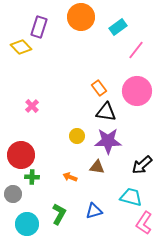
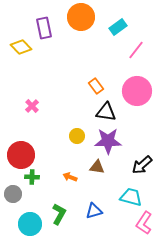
purple rectangle: moved 5 px right, 1 px down; rotated 30 degrees counterclockwise
orange rectangle: moved 3 px left, 2 px up
cyan circle: moved 3 px right
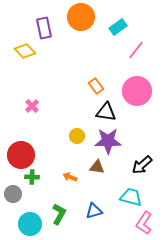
yellow diamond: moved 4 px right, 4 px down
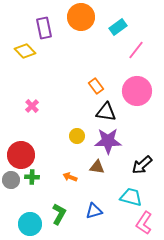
gray circle: moved 2 px left, 14 px up
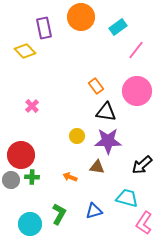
cyan trapezoid: moved 4 px left, 1 px down
